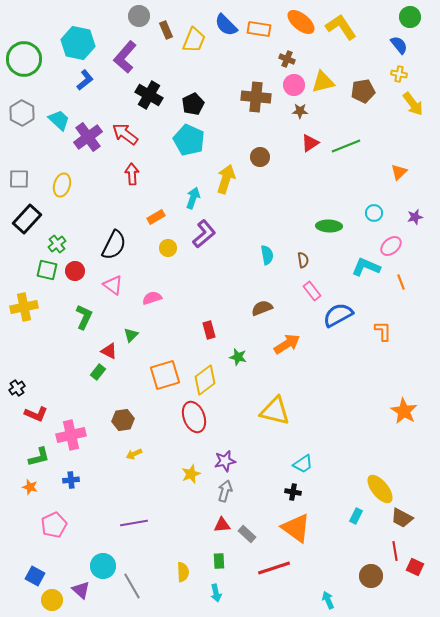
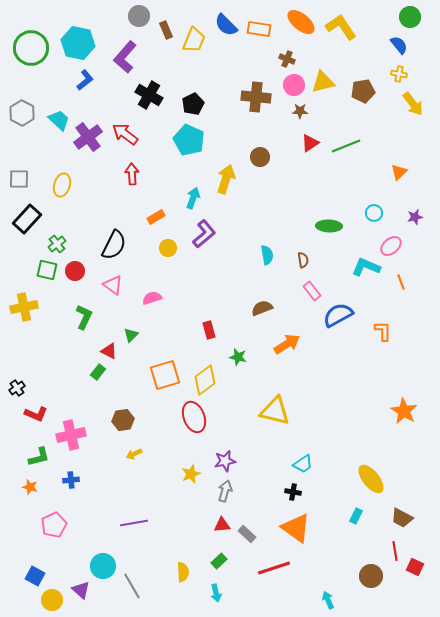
green circle at (24, 59): moved 7 px right, 11 px up
yellow ellipse at (380, 489): moved 9 px left, 10 px up
green rectangle at (219, 561): rotated 49 degrees clockwise
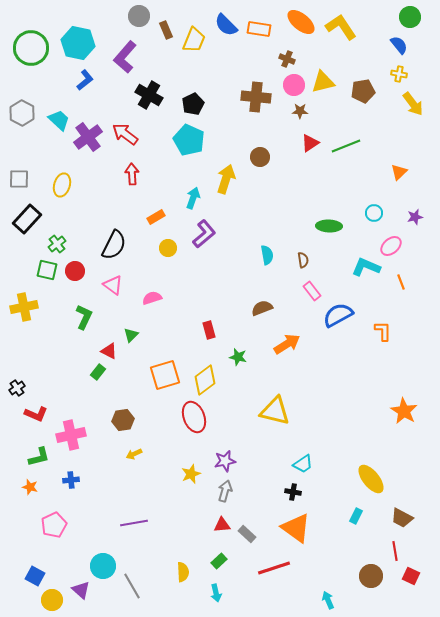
red square at (415, 567): moved 4 px left, 9 px down
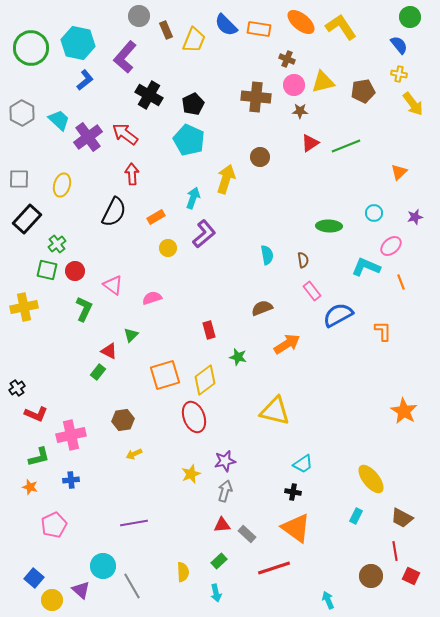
black semicircle at (114, 245): moved 33 px up
green L-shape at (84, 317): moved 8 px up
blue square at (35, 576): moved 1 px left, 2 px down; rotated 12 degrees clockwise
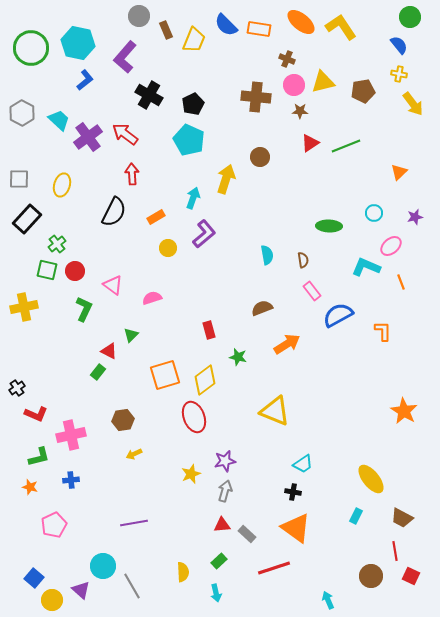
yellow triangle at (275, 411): rotated 8 degrees clockwise
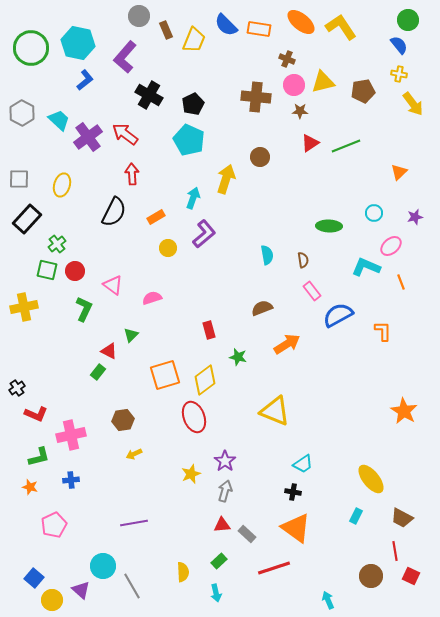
green circle at (410, 17): moved 2 px left, 3 px down
purple star at (225, 461): rotated 25 degrees counterclockwise
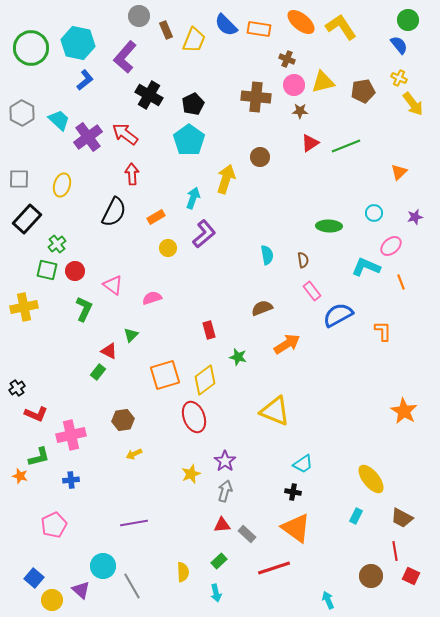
yellow cross at (399, 74): moved 4 px down; rotated 14 degrees clockwise
cyan pentagon at (189, 140): rotated 12 degrees clockwise
orange star at (30, 487): moved 10 px left, 11 px up
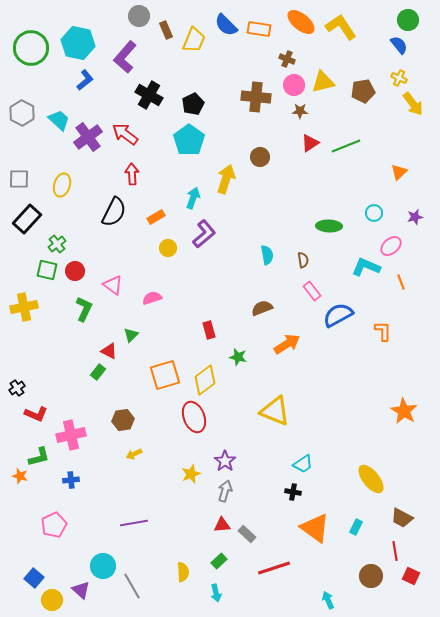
cyan rectangle at (356, 516): moved 11 px down
orange triangle at (296, 528): moved 19 px right
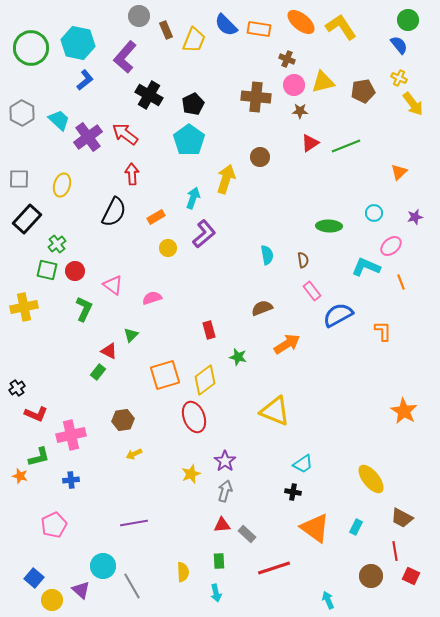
green rectangle at (219, 561): rotated 49 degrees counterclockwise
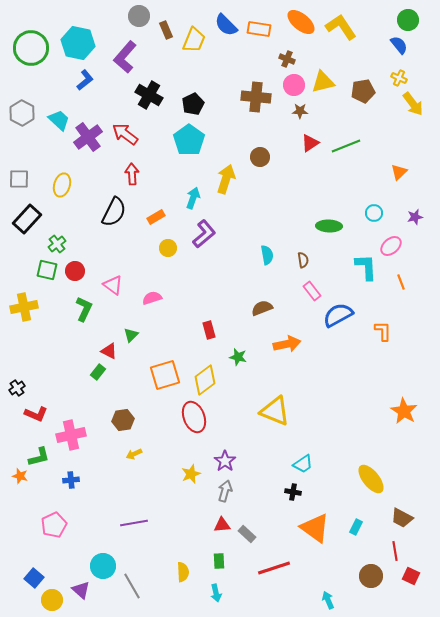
cyan L-shape at (366, 267): rotated 64 degrees clockwise
orange arrow at (287, 344): rotated 20 degrees clockwise
